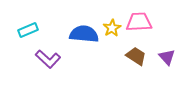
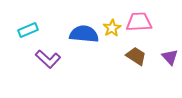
purple triangle: moved 3 px right
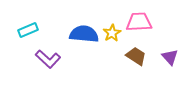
yellow star: moved 5 px down
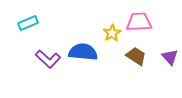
cyan rectangle: moved 7 px up
blue semicircle: moved 1 px left, 18 px down
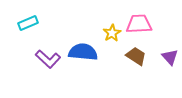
pink trapezoid: moved 2 px down
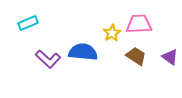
purple triangle: rotated 12 degrees counterclockwise
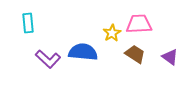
cyan rectangle: rotated 72 degrees counterclockwise
brown trapezoid: moved 1 px left, 2 px up
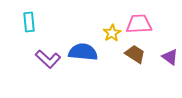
cyan rectangle: moved 1 px right, 1 px up
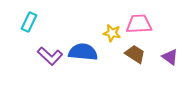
cyan rectangle: rotated 30 degrees clockwise
yellow star: rotated 30 degrees counterclockwise
purple L-shape: moved 2 px right, 3 px up
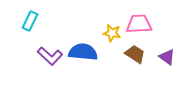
cyan rectangle: moved 1 px right, 1 px up
purple triangle: moved 3 px left
